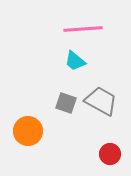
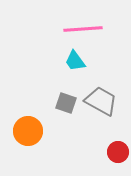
cyan trapezoid: rotated 15 degrees clockwise
red circle: moved 8 px right, 2 px up
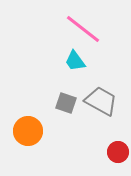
pink line: rotated 42 degrees clockwise
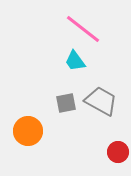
gray square: rotated 30 degrees counterclockwise
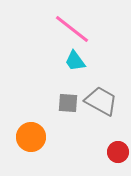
pink line: moved 11 px left
gray square: moved 2 px right; rotated 15 degrees clockwise
orange circle: moved 3 px right, 6 px down
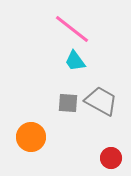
red circle: moved 7 px left, 6 px down
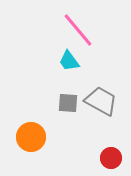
pink line: moved 6 px right, 1 px down; rotated 12 degrees clockwise
cyan trapezoid: moved 6 px left
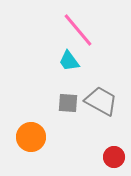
red circle: moved 3 px right, 1 px up
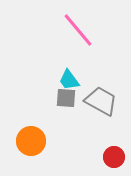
cyan trapezoid: moved 19 px down
gray square: moved 2 px left, 5 px up
orange circle: moved 4 px down
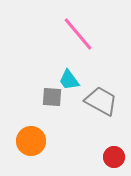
pink line: moved 4 px down
gray square: moved 14 px left, 1 px up
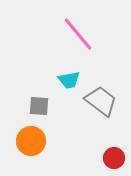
cyan trapezoid: rotated 65 degrees counterclockwise
gray square: moved 13 px left, 9 px down
gray trapezoid: rotated 8 degrees clockwise
red circle: moved 1 px down
